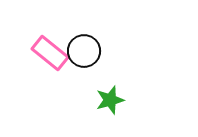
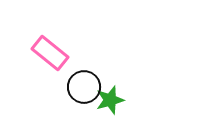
black circle: moved 36 px down
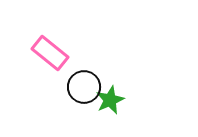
green star: rotated 8 degrees counterclockwise
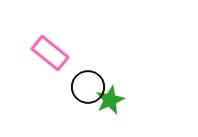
black circle: moved 4 px right
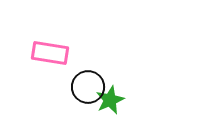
pink rectangle: rotated 30 degrees counterclockwise
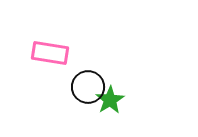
green star: rotated 8 degrees counterclockwise
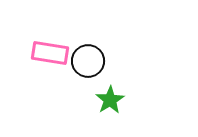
black circle: moved 26 px up
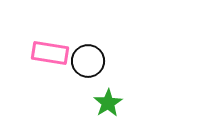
green star: moved 2 px left, 3 px down
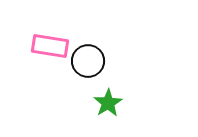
pink rectangle: moved 7 px up
